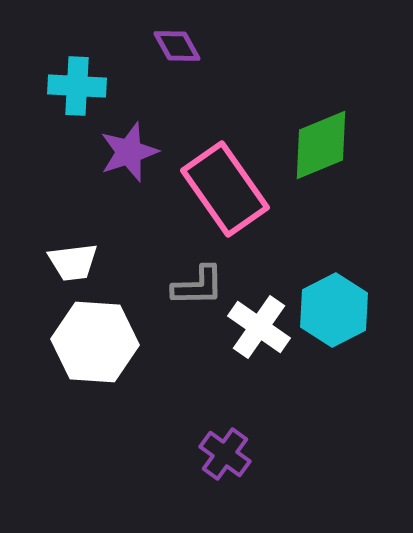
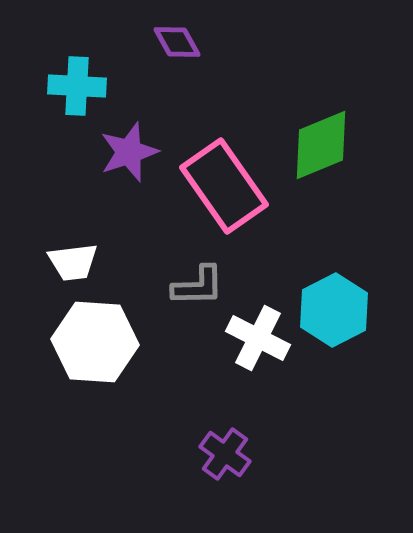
purple diamond: moved 4 px up
pink rectangle: moved 1 px left, 3 px up
white cross: moved 1 px left, 11 px down; rotated 8 degrees counterclockwise
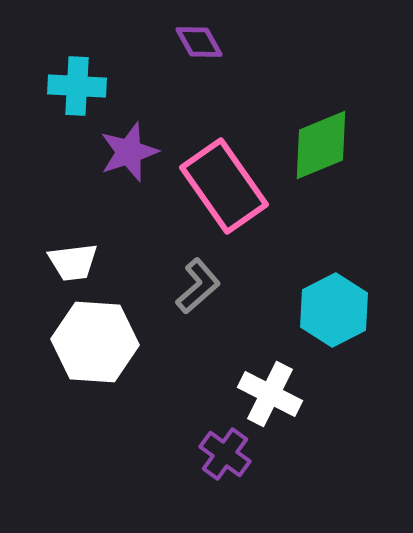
purple diamond: moved 22 px right
gray L-shape: rotated 40 degrees counterclockwise
white cross: moved 12 px right, 56 px down
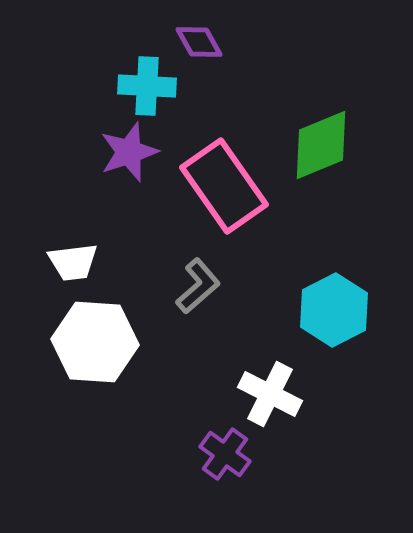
cyan cross: moved 70 px right
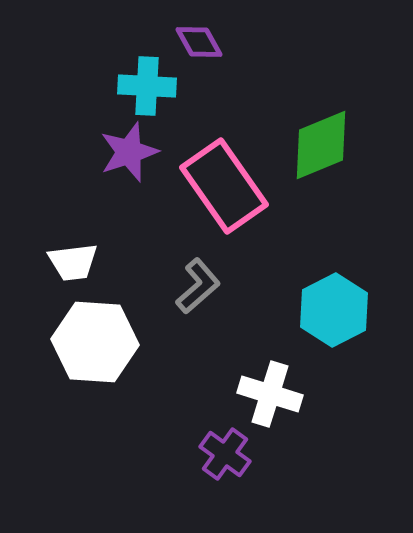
white cross: rotated 10 degrees counterclockwise
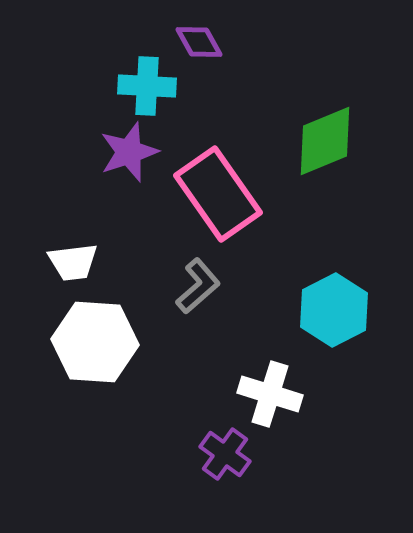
green diamond: moved 4 px right, 4 px up
pink rectangle: moved 6 px left, 8 px down
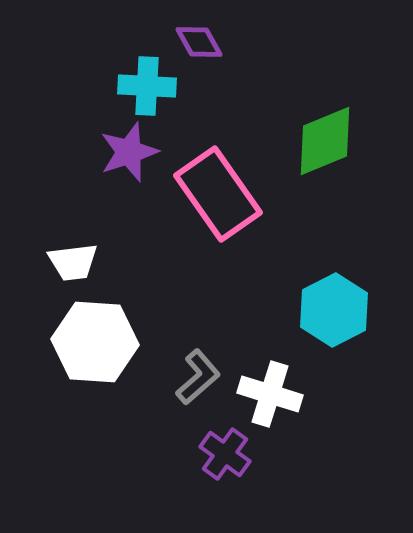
gray L-shape: moved 91 px down
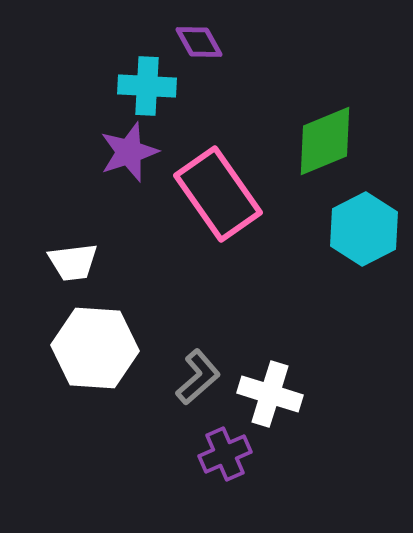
cyan hexagon: moved 30 px right, 81 px up
white hexagon: moved 6 px down
purple cross: rotated 30 degrees clockwise
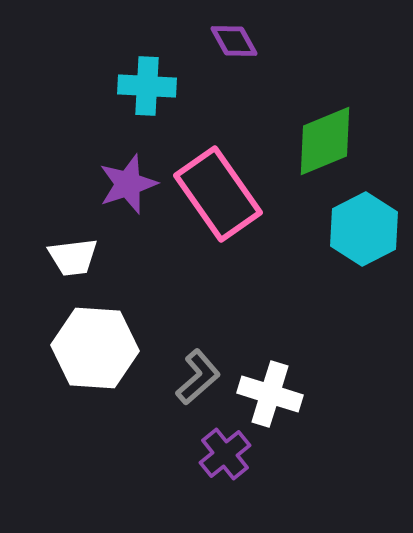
purple diamond: moved 35 px right, 1 px up
purple star: moved 1 px left, 32 px down
white trapezoid: moved 5 px up
purple cross: rotated 15 degrees counterclockwise
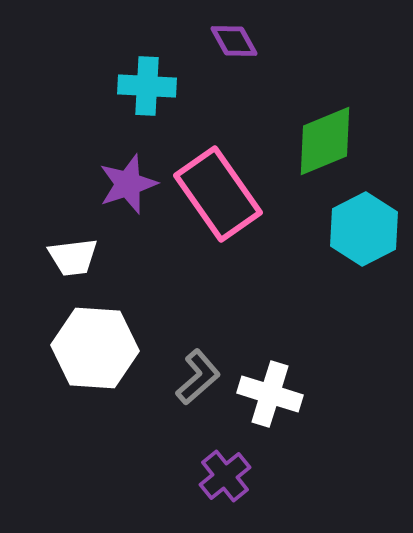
purple cross: moved 22 px down
